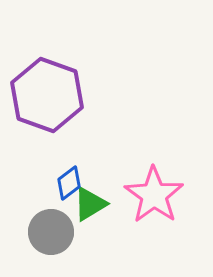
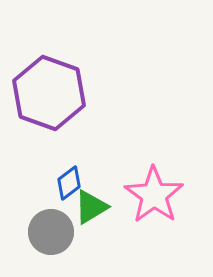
purple hexagon: moved 2 px right, 2 px up
green triangle: moved 1 px right, 3 px down
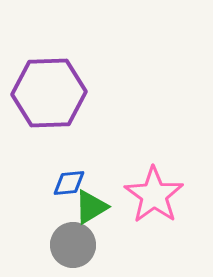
purple hexagon: rotated 22 degrees counterclockwise
blue diamond: rotated 32 degrees clockwise
gray circle: moved 22 px right, 13 px down
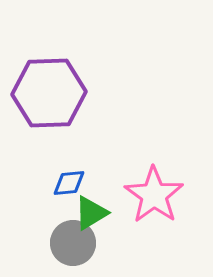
green triangle: moved 6 px down
gray circle: moved 2 px up
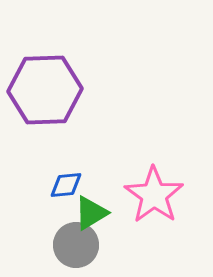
purple hexagon: moved 4 px left, 3 px up
blue diamond: moved 3 px left, 2 px down
gray circle: moved 3 px right, 2 px down
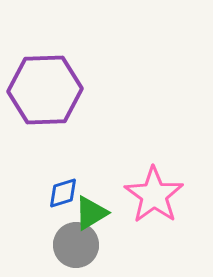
blue diamond: moved 3 px left, 8 px down; rotated 12 degrees counterclockwise
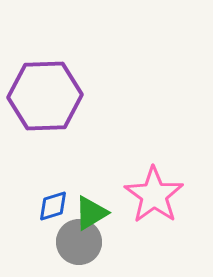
purple hexagon: moved 6 px down
blue diamond: moved 10 px left, 13 px down
gray circle: moved 3 px right, 3 px up
